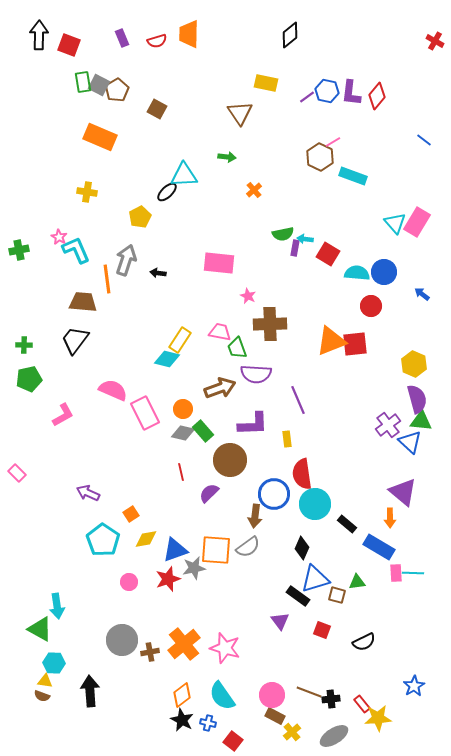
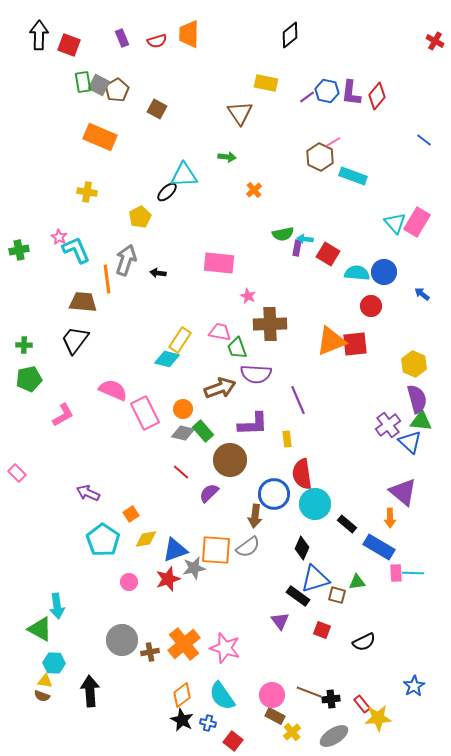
purple rectangle at (295, 248): moved 2 px right
red line at (181, 472): rotated 36 degrees counterclockwise
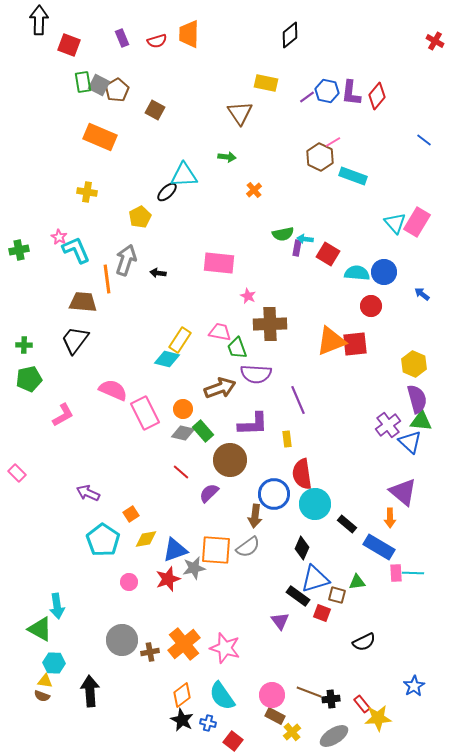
black arrow at (39, 35): moved 15 px up
brown square at (157, 109): moved 2 px left, 1 px down
red square at (322, 630): moved 17 px up
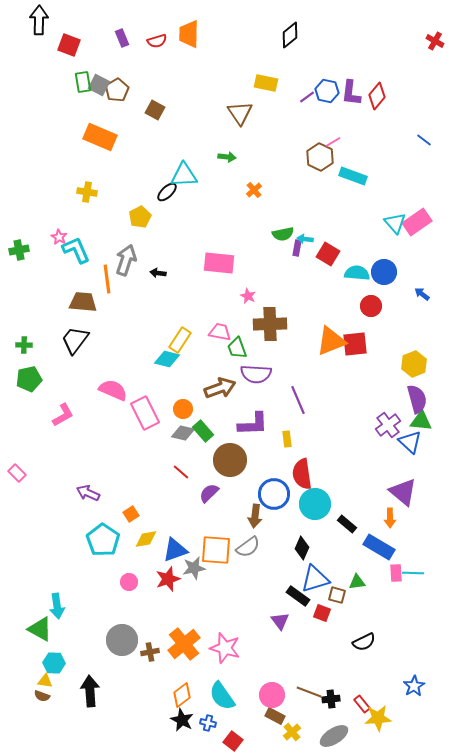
pink rectangle at (417, 222): rotated 24 degrees clockwise
yellow hexagon at (414, 364): rotated 15 degrees clockwise
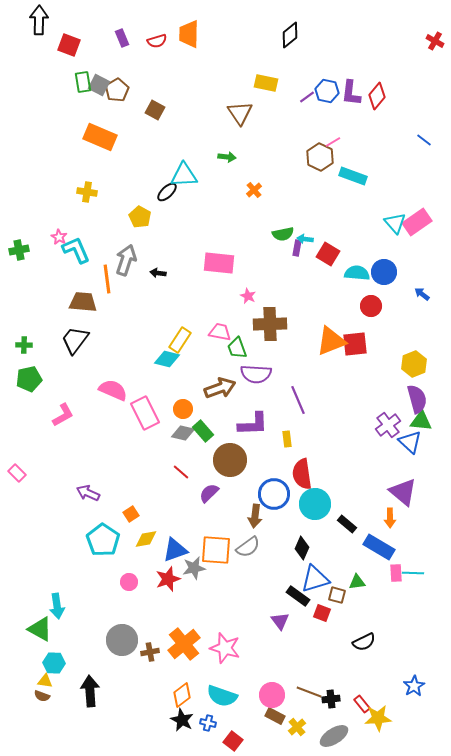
yellow pentagon at (140, 217): rotated 15 degrees counterclockwise
cyan semicircle at (222, 696): rotated 36 degrees counterclockwise
yellow cross at (292, 732): moved 5 px right, 5 px up
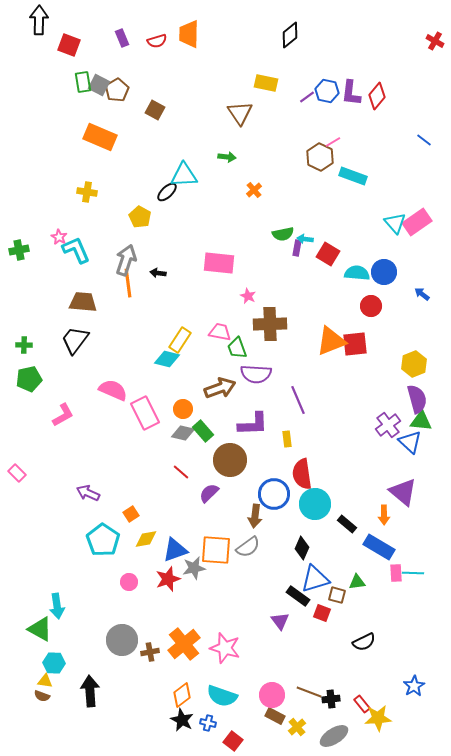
orange line at (107, 279): moved 21 px right, 4 px down
orange arrow at (390, 518): moved 6 px left, 3 px up
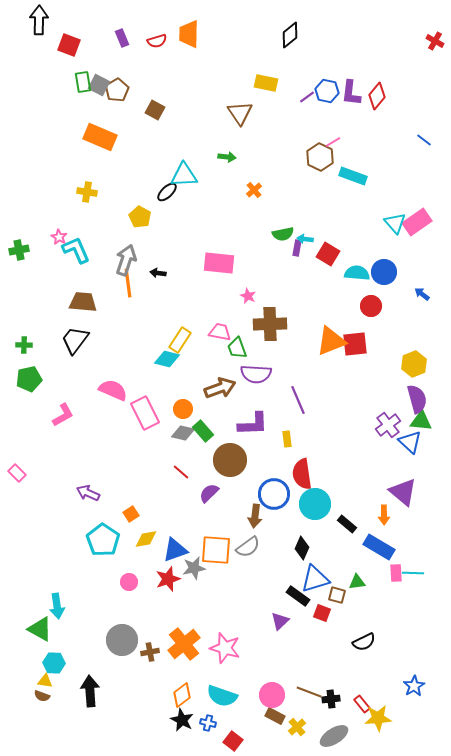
purple triangle at (280, 621): rotated 24 degrees clockwise
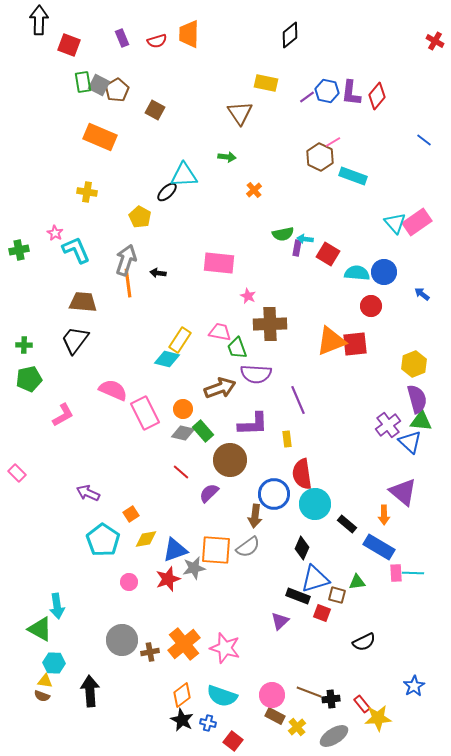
pink star at (59, 237): moved 4 px left, 4 px up
black rectangle at (298, 596): rotated 15 degrees counterclockwise
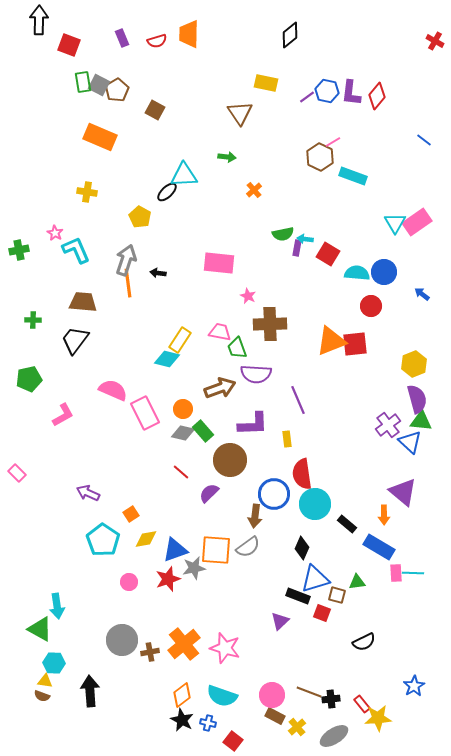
cyan triangle at (395, 223): rotated 10 degrees clockwise
green cross at (24, 345): moved 9 px right, 25 px up
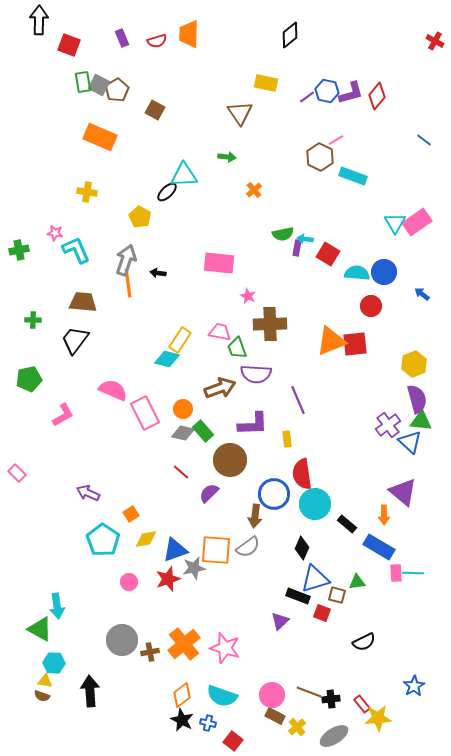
purple L-shape at (351, 93): rotated 112 degrees counterclockwise
pink line at (333, 142): moved 3 px right, 2 px up
pink star at (55, 233): rotated 21 degrees counterclockwise
